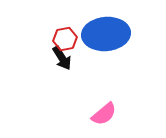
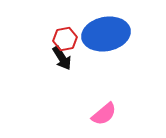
blue ellipse: rotated 6 degrees counterclockwise
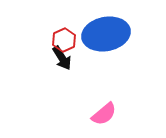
red hexagon: moved 1 px left, 1 px down; rotated 15 degrees counterclockwise
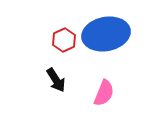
black arrow: moved 6 px left, 22 px down
pink semicircle: moved 21 px up; rotated 28 degrees counterclockwise
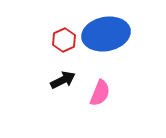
black arrow: moved 7 px right; rotated 85 degrees counterclockwise
pink semicircle: moved 4 px left
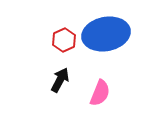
black arrow: moved 3 px left; rotated 35 degrees counterclockwise
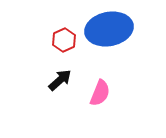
blue ellipse: moved 3 px right, 5 px up
black arrow: rotated 20 degrees clockwise
